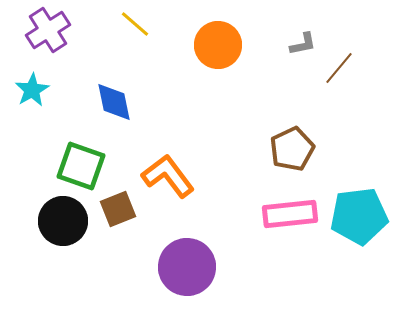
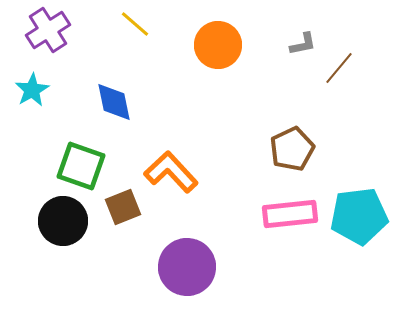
orange L-shape: moved 3 px right, 4 px up; rotated 6 degrees counterclockwise
brown square: moved 5 px right, 2 px up
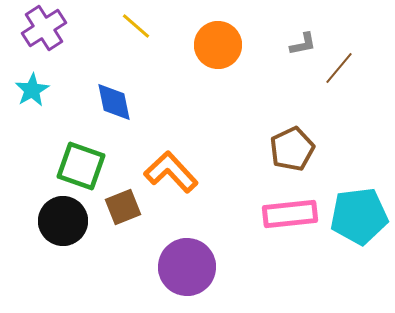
yellow line: moved 1 px right, 2 px down
purple cross: moved 4 px left, 2 px up
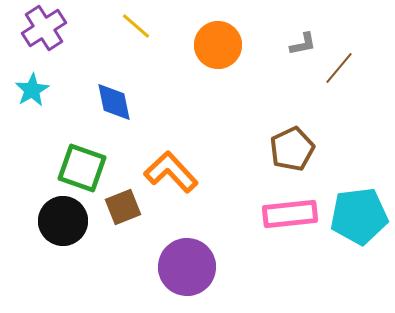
green square: moved 1 px right, 2 px down
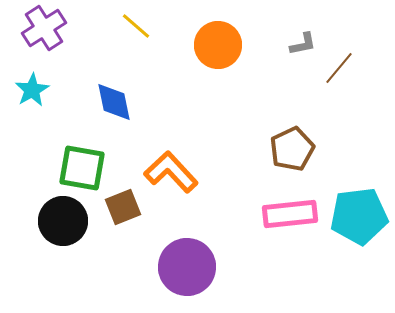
green square: rotated 9 degrees counterclockwise
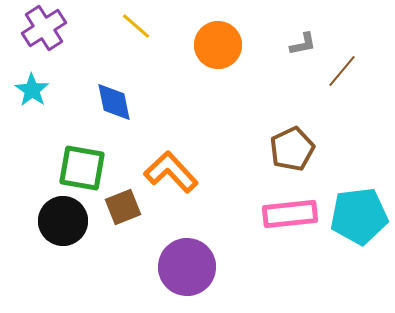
brown line: moved 3 px right, 3 px down
cyan star: rotated 8 degrees counterclockwise
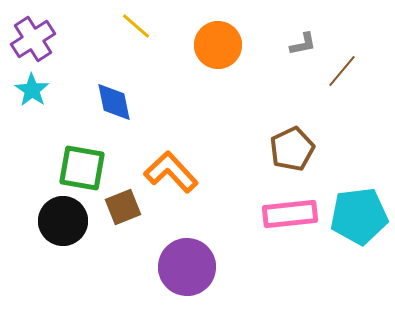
purple cross: moved 11 px left, 11 px down
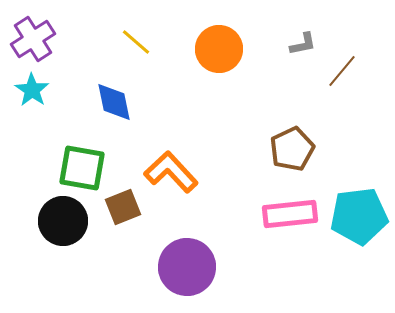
yellow line: moved 16 px down
orange circle: moved 1 px right, 4 px down
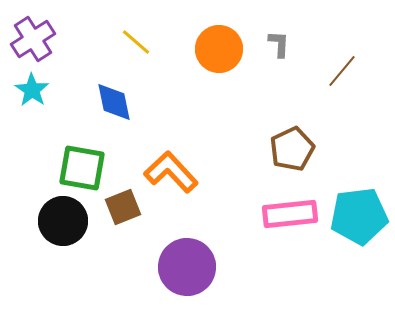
gray L-shape: moved 24 px left; rotated 76 degrees counterclockwise
